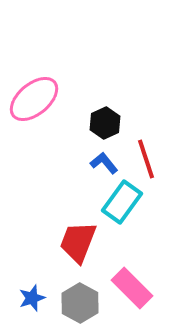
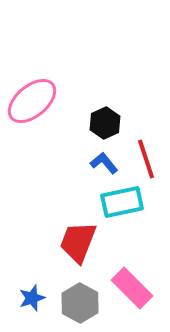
pink ellipse: moved 2 px left, 2 px down
cyan rectangle: rotated 42 degrees clockwise
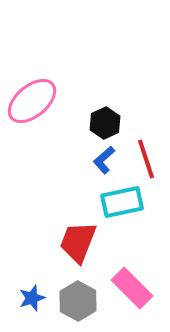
blue L-shape: moved 3 px up; rotated 92 degrees counterclockwise
gray hexagon: moved 2 px left, 2 px up
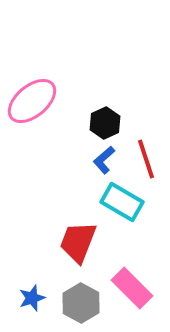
cyan rectangle: rotated 42 degrees clockwise
gray hexagon: moved 3 px right, 2 px down
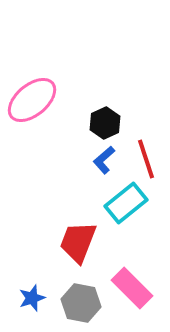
pink ellipse: moved 1 px up
cyan rectangle: moved 4 px right, 1 px down; rotated 69 degrees counterclockwise
gray hexagon: rotated 18 degrees counterclockwise
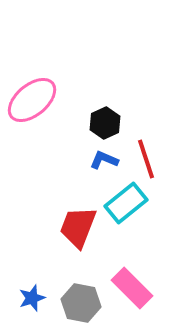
blue L-shape: rotated 64 degrees clockwise
red trapezoid: moved 15 px up
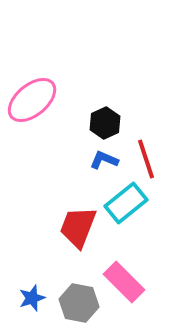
pink rectangle: moved 8 px left, 6 px up
gray hexagon: moved 2 px left
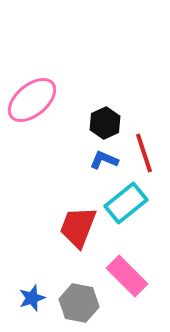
red line: moved 2 px left, 6 px up
pink rectangle: moved 3 px right, 6 px up
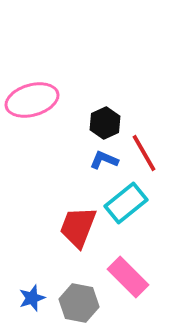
pink ellipse: rotated 24 degrees clockwise
red line: rotated 12 degrees counterclockwise
pink rectangle: moved 1 px right, 1 px down
